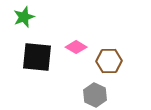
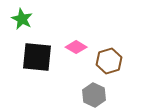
green star: moved 2 px left, 2 px down; rotated 25 degrees counterclockwise
brown hexagon: rotated 15 degrees counterclockwise
gray hexagon: moved 1 px left
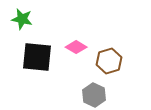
green star: rotated 15 degrees counterclockwise
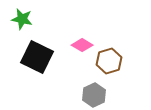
pink diamond: moved 6 px right, 2 px up
black square: rotated 20 degrees clockwise
gray hexagon: rotated 10 degrees clockwise
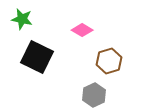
pink diamond: moved 15 px up
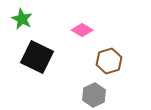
green star: rotated 15 degrees clockwise
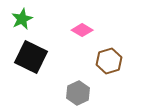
green star: rotated 20 degrees clockwise
black square: moved 6 px left
gray hexagon: moved 16 px left, 2 px up
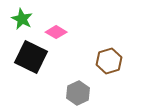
green star: rotated 20 degrees counterclockwise
pink diamond: moved 26 px left, 2 px down
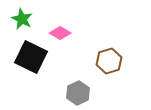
pink diamond: moved 4 px right, 1 px down
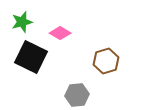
green star: moved 3 px down; rotated 30 degrees clockwise
brown hexagon: moved 3 px left
gray hexagon: moved 1 px left, 2 px down; rotated 20 degrees clockwise
